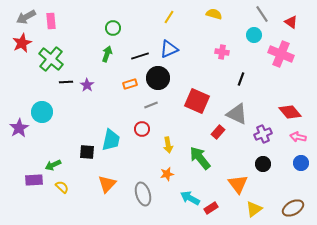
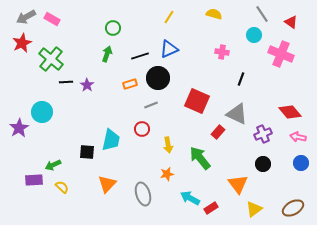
pink rectangle at (51, 21): moved 1 px right, 2 px up; rotated 56 degrees counterclockwise
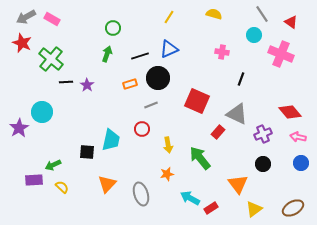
red star at (22, 43): rotated 24 degrees counterclockwise
gray ellipse at (143, 194): moved 2 px left
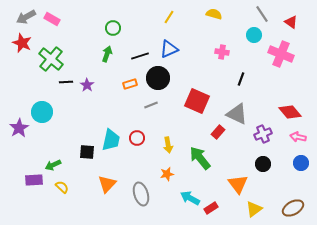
red circle at (142, 129): moved 5 px left, 9 px down
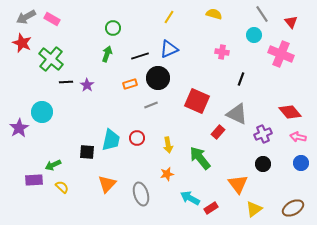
red triangle at (291, 22): rotated 16 degrees clockwise
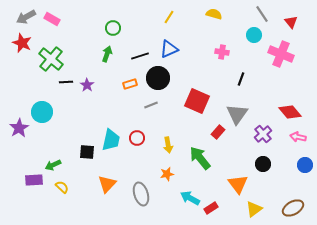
gray triangle at (237, 114): rotated 40 degrees clockwise
purple cross at (263, 134): rotated 18 degrees counterclockwise
blue circle at (301, 163): moved 4 px right, 2 px down
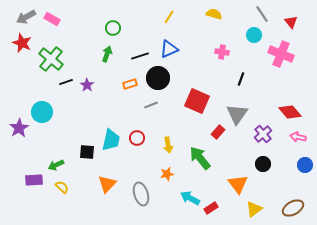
black line at (66, 82): rotated 16 degrees counterclockwise
green arrow at (53, 165): moved 3 px right
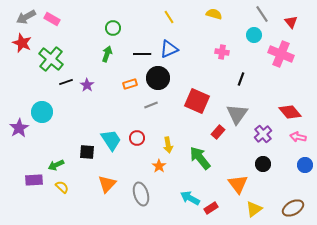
yellow line at (169, 17): rotated 64 degrees counterclockwise
black line at (140, 56): moved 2 px right, 2 px up; rotated 18 degrees clockwise
cyan trapezoid at (111, 140): rotated 45 degrees counterclockwise
orange star at (167, 174): moved 8 px left, 8 px up; rotated 24 degrees counterclockwise
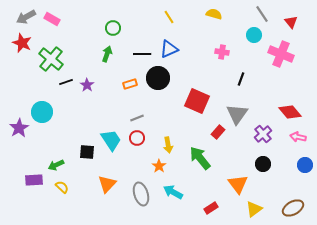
gray line at (151, 105): moved 14 px left, 13 px down
cyan arrow at (190, 198): moved 17 px left, 6 px up
